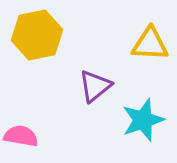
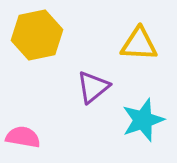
yellow triangle: moved 11 px left
purple triangle: moved 2 px left, 1 px down
pink semicircle: moved 2 px right, 1 px down
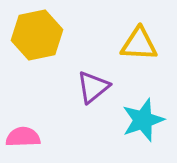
pink semicircle: rotated 12 degrees counterclockwise
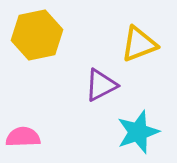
yellow triangle: rotated 24 degrees counterclockwise
purple triangle: moved 8 px right, 2 px up; rotated 12 degrees clockwise
cyan star: moved 5 px left, 12 px down
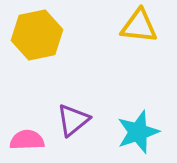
yellow triangle: moved 18 px up; rotated 27 degrees clockwise
purple triangle: moved 28 px left, 35 px down; rotated 12 degrees counterclockwise
pink semicircle: moved 4 px right, 3 px down
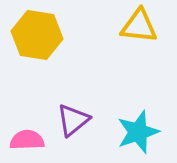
yellow hexagon: rotated 21 degrees clockwise
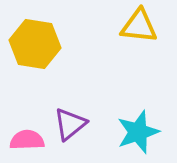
yellow hexagon: moved 2 px left, 9 px down
purple triangle: moved 3 px left, 4 px down
